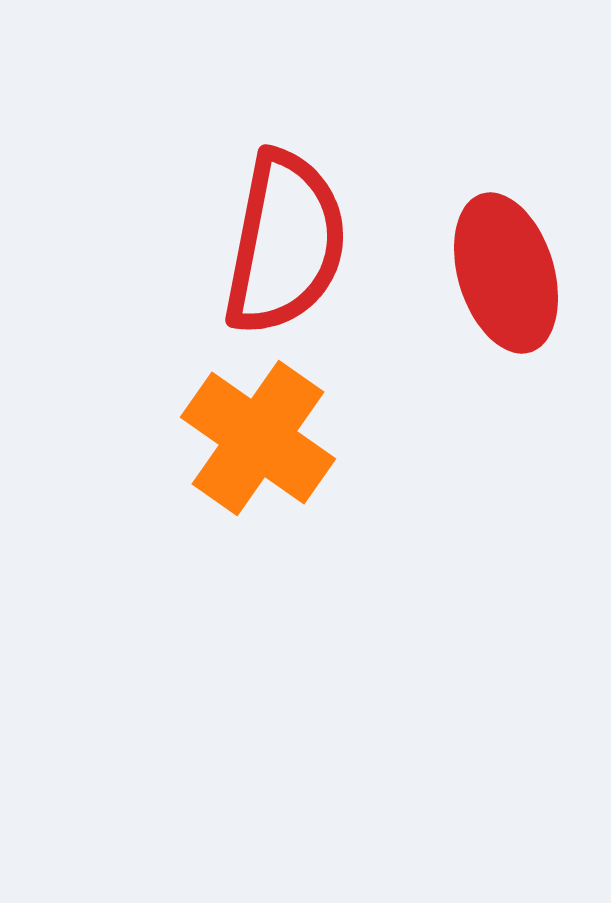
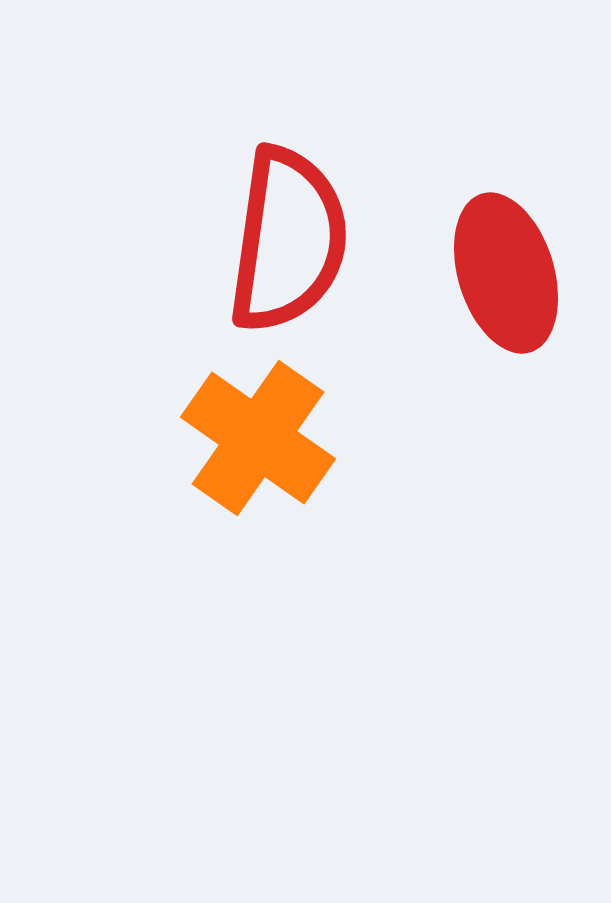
red semicircle: moved 3 px right, 3 px up; rotated 3 degrees counterclockwise
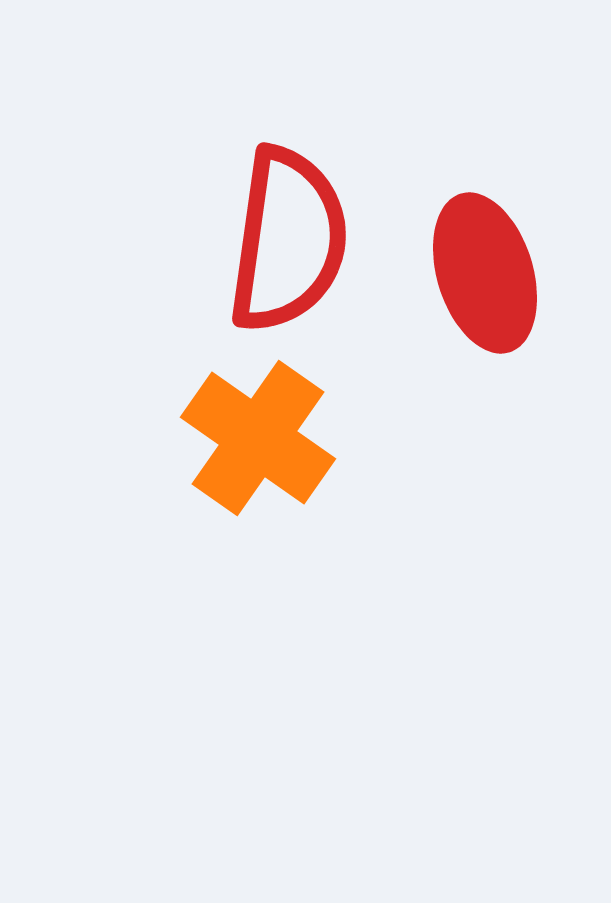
red ellipse: moved 21 px left
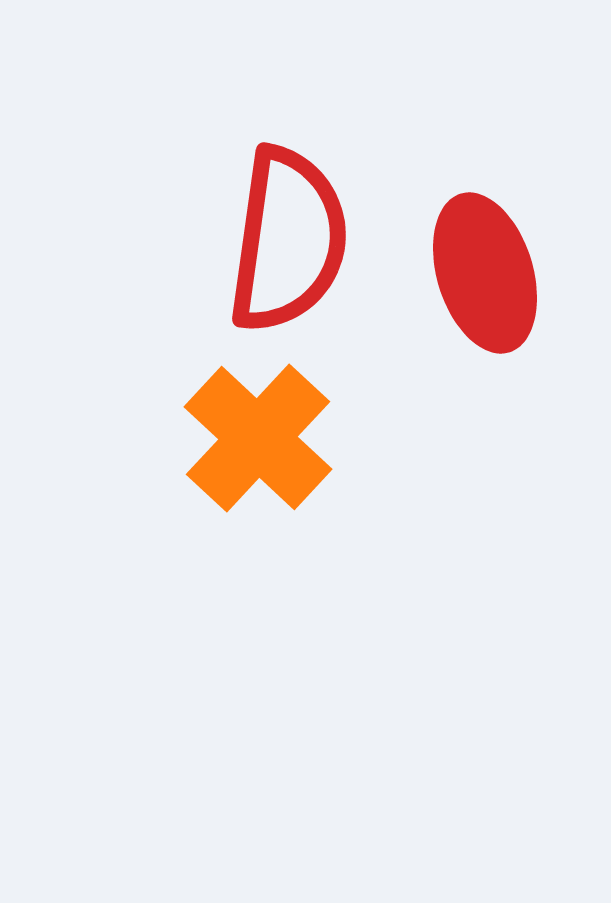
orange cross: rotated 8 degrees clockwise
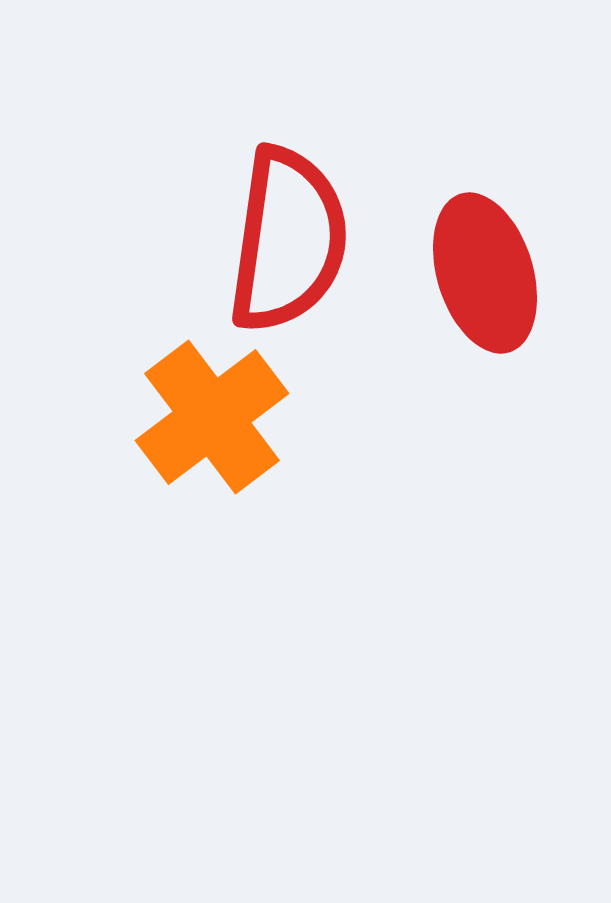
orange cross: moved 46 px left, 21 px up; rotated 10 degrees clockwise
